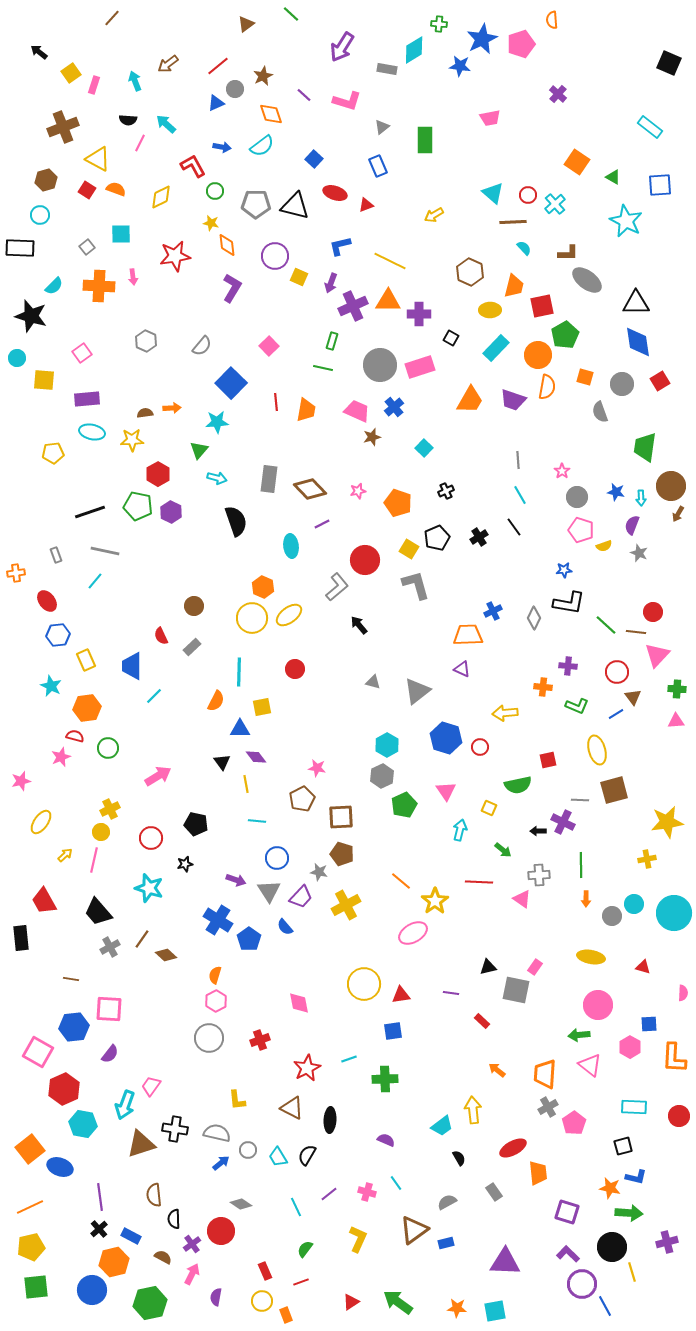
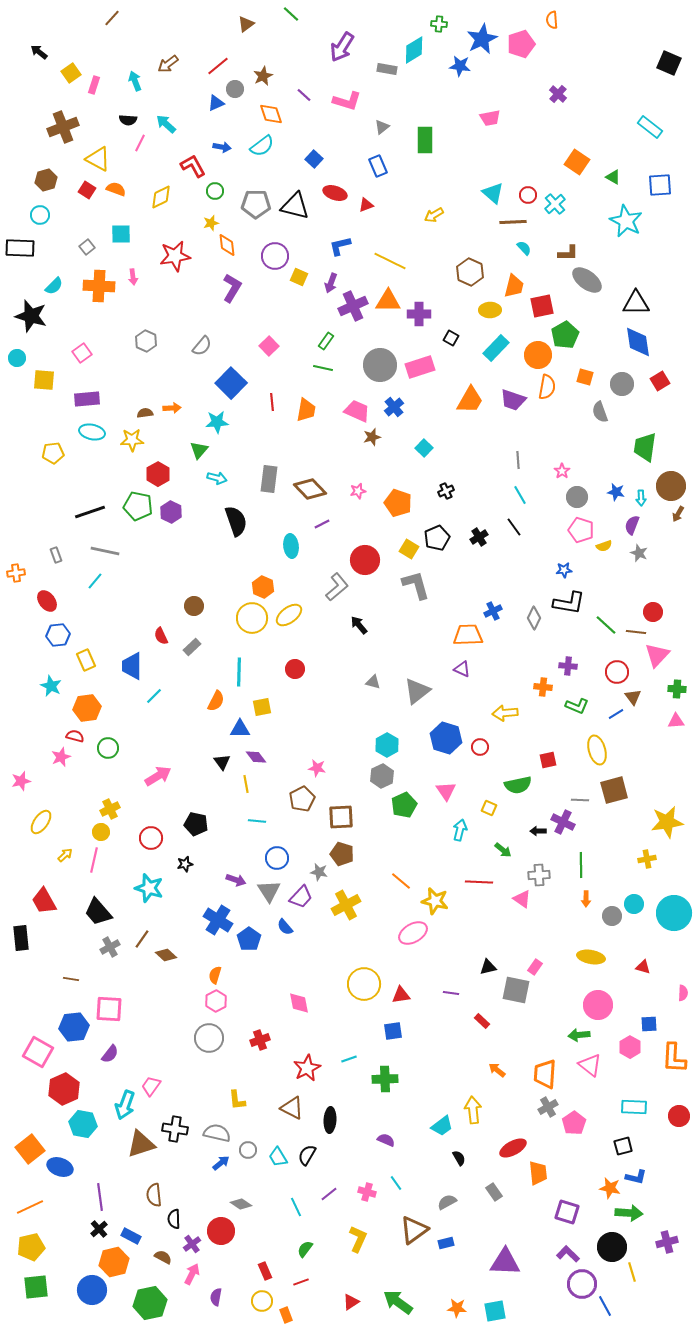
yellow star at (211, 223): rotated 28 degrees counterclockwise
green rectangle at (332, 341): moved 6 px left; rotated 18 degrees clockwise
red line at (276, 402): moved 4 px left
yellow star at (435, 901): rotated 24 degrees counterclockwise
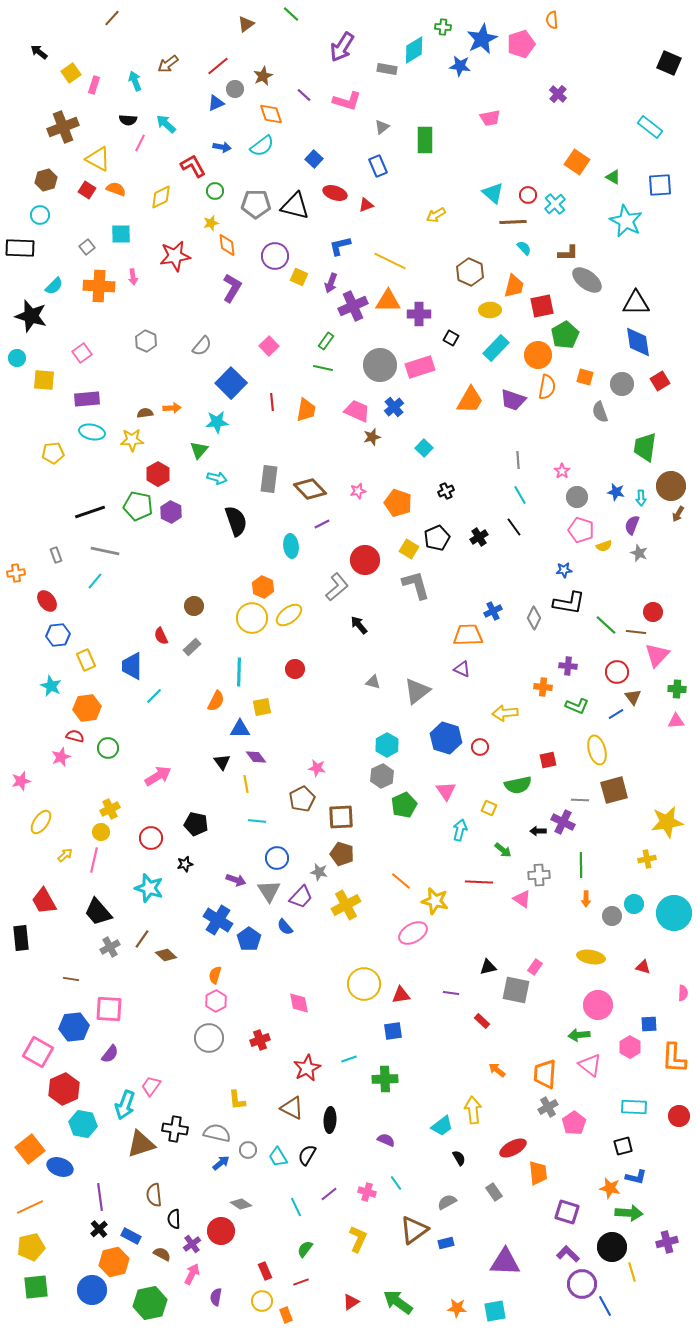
green cross at (439, 24): moved 4 px right, 3 px down
yellow arrow at (434, 215): moved 2 px right
brown semicircle at (163, 1257): moved 1 px left, 3 px up
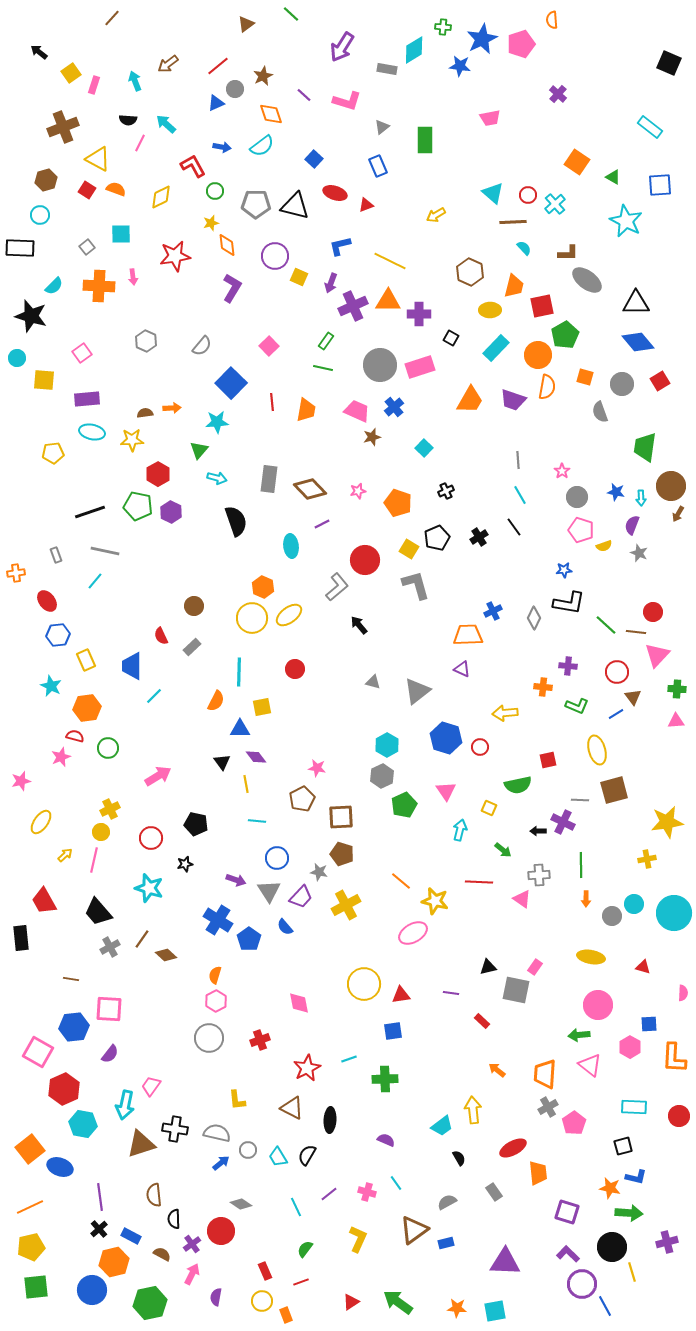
blue diamond at (638, 342): rotated 32 degrees counterclockwise
cyan arrow at (125, 1105): rotated 8 degrees counterclockwise
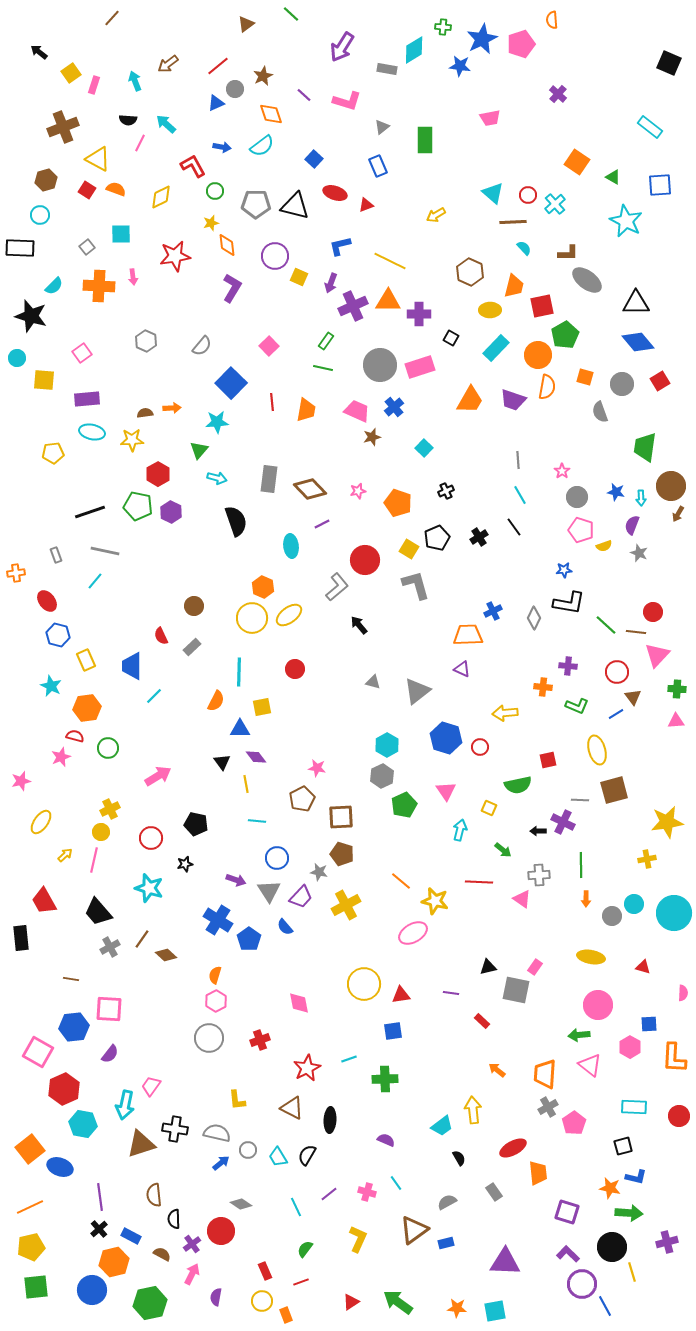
blue hexagon at (58, 635): rotated 20 degrees clockwise
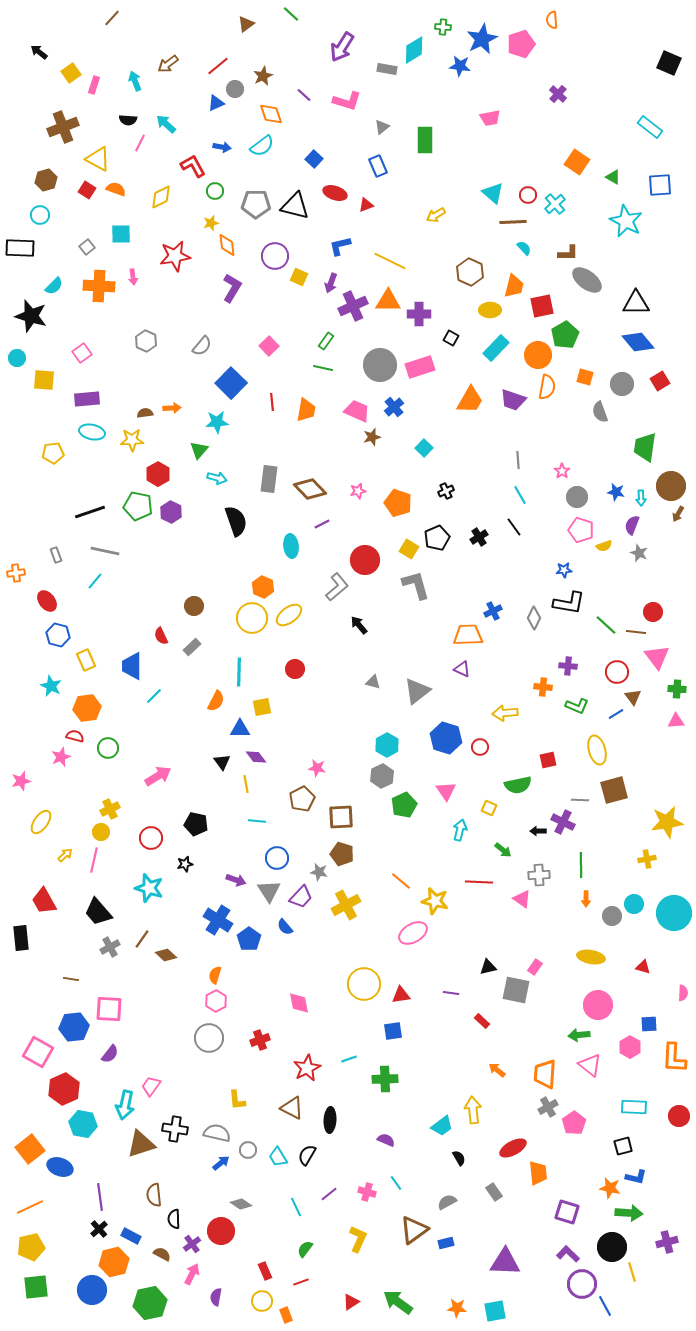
pink triangle at (657, 655): moved 2 px down; rotated 20 degrees counterclockwise
